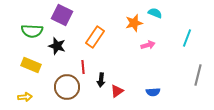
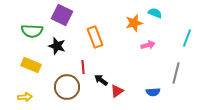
orange rectangle: rotated 55 degrees counterclockwise
gray line: moved 22 px left, 2 px up
black arrow: rotated 120 degrees clockwise
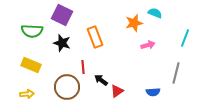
cyan line: moved 2 px left
black star: moved 5 px right, 3 px up
yellow arrow: moved 2 px right, 3 px up
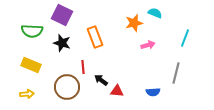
red triangle: rotated 40 degrees clockwise
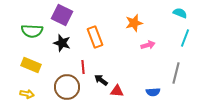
cyan semicircle: moved 25 px right
yellow arrow: rotated 16 degrees clockwise
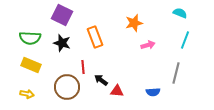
green semicircle: moved 2 px left, 7 px down
cyan line: moved 2 px down
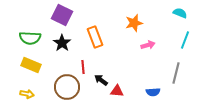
black star: rotated 18 degrees clockwise
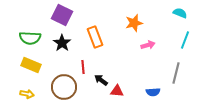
brown circle: moved 3 px left
